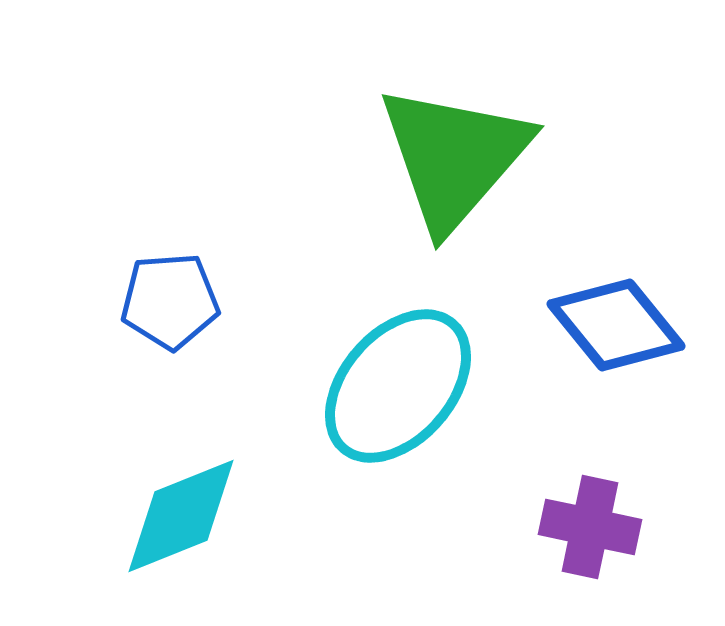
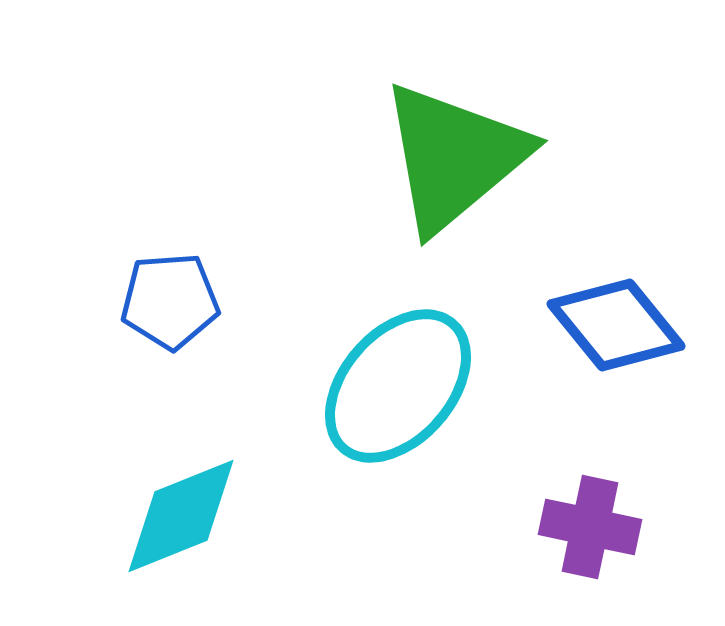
green triangle: rotated 9 degrees clockwise
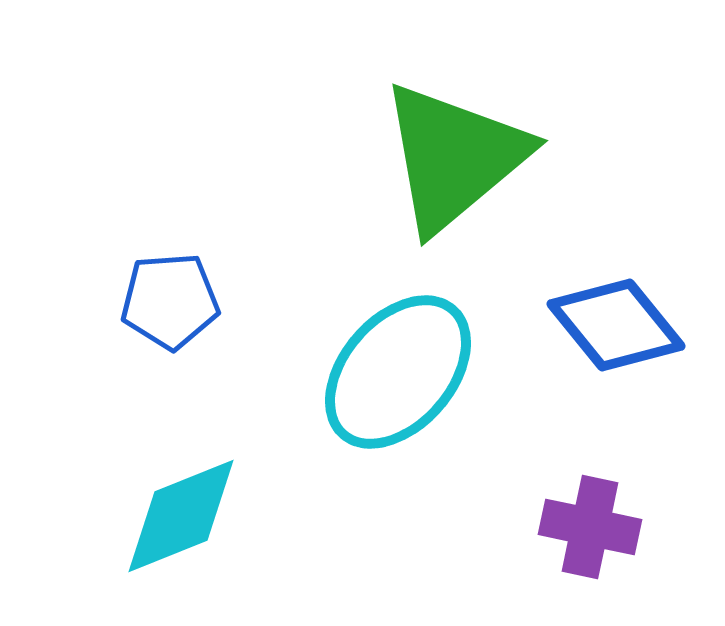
cyan ellipse: moved 14 px up
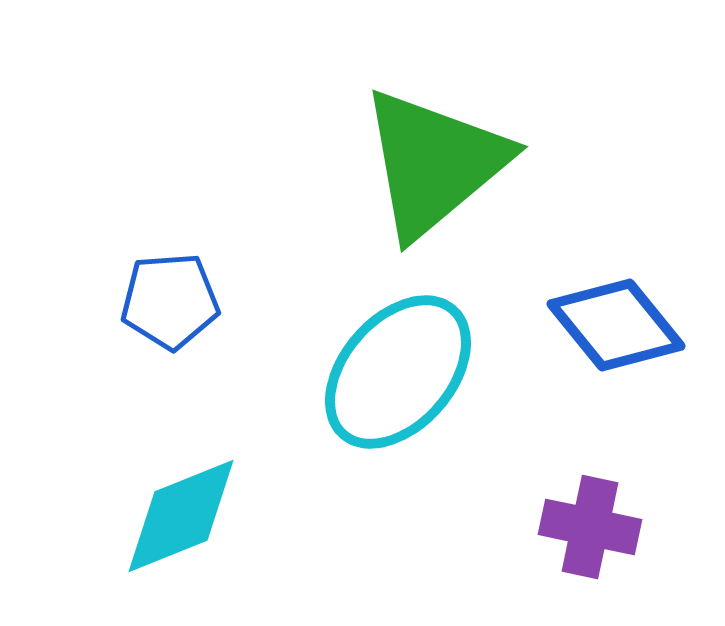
green triangle: moved 20 px left, 6 px down
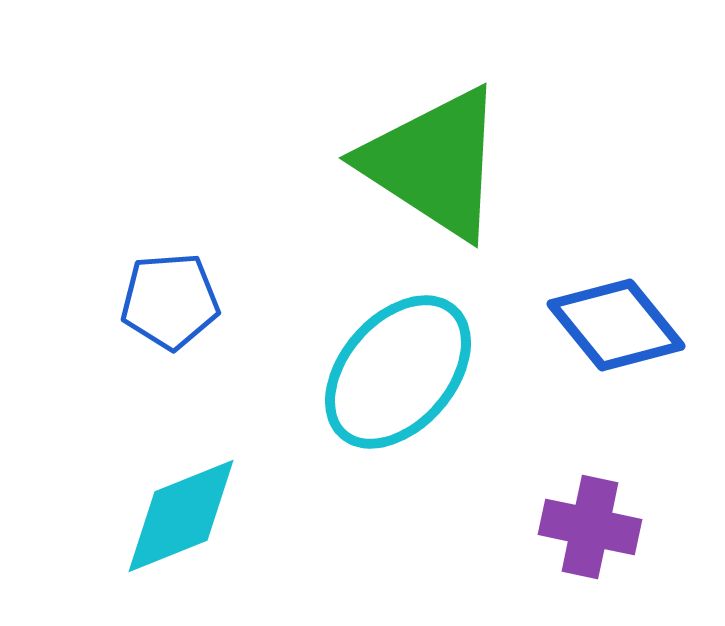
green triangle: rotated 47 degrees counterclockwise
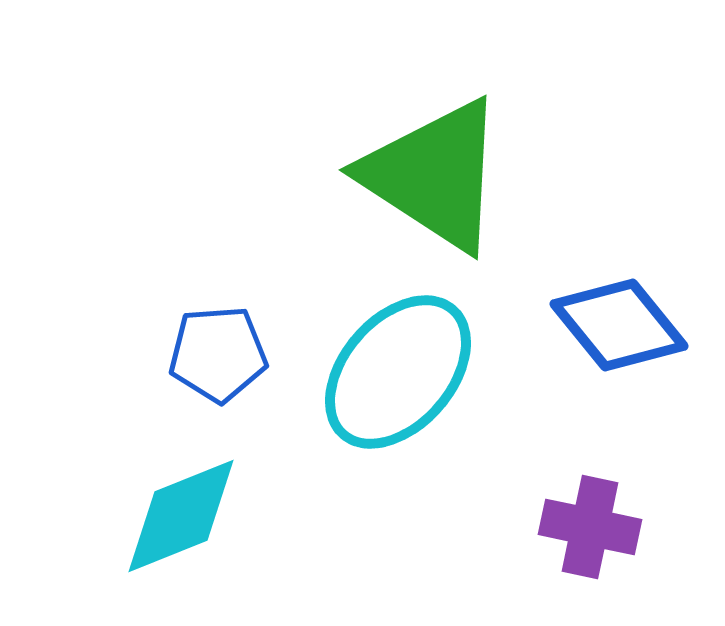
green triangle: moved 12 px down
blue pentagon: moved 48 px right, 53 px down
blue diamond: moved 3 px right
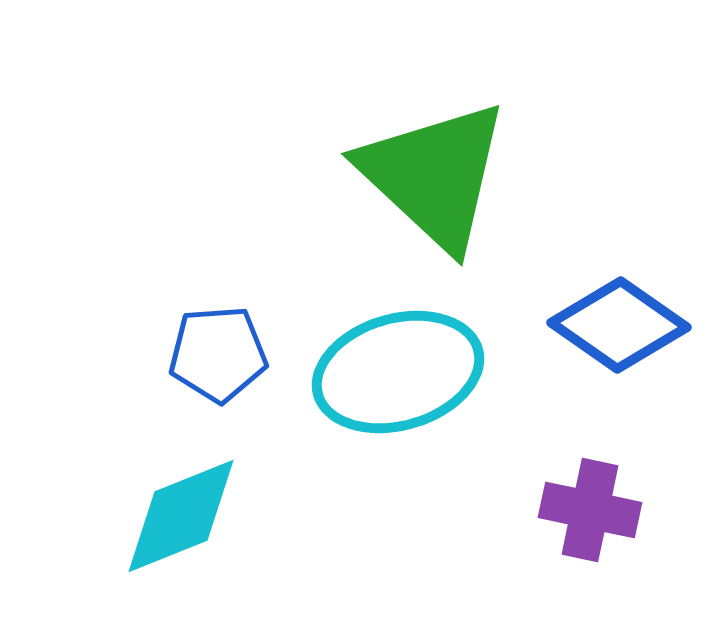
green triangle: rotated 10 degrees clockwise
blue diamond: rotated 16 degrees counterclockwise
cyan ellipse: rotated 33 degrees clockwise
purple cross: moved 17 px up
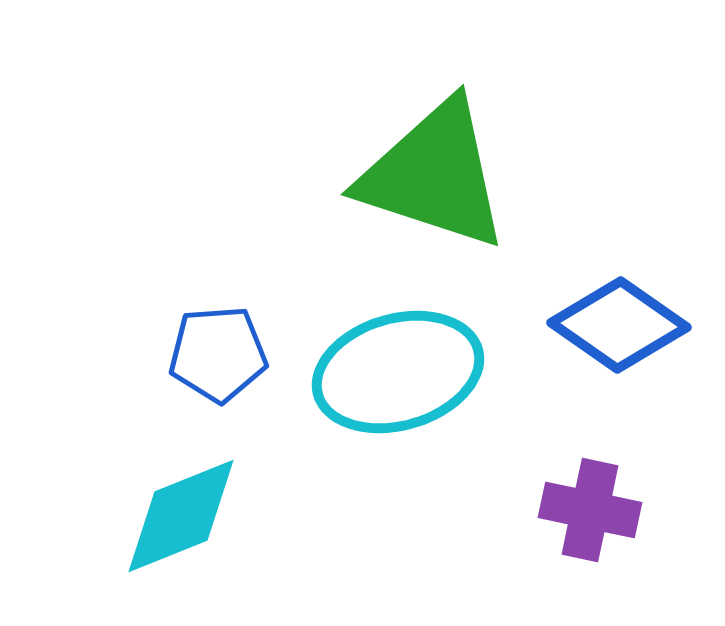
green triangle: rotated 25 degrees counterclockwise
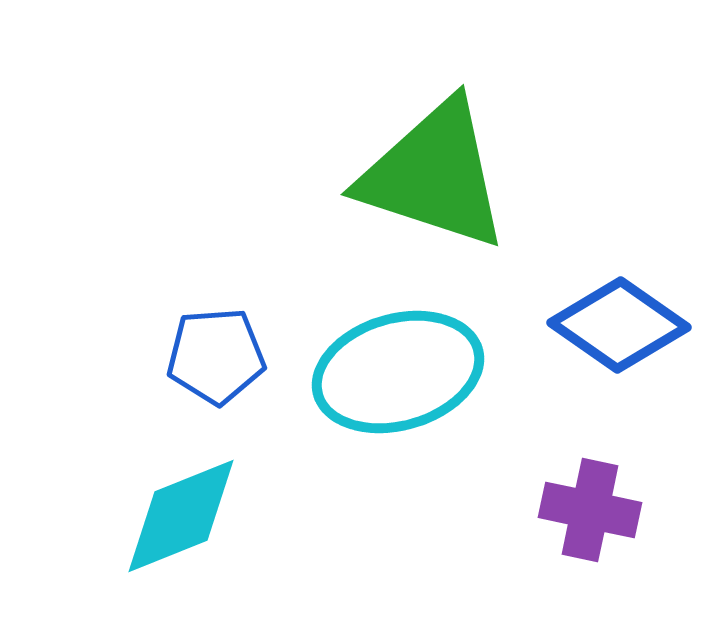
blue pentagon: moved 2 px left, 2 px down
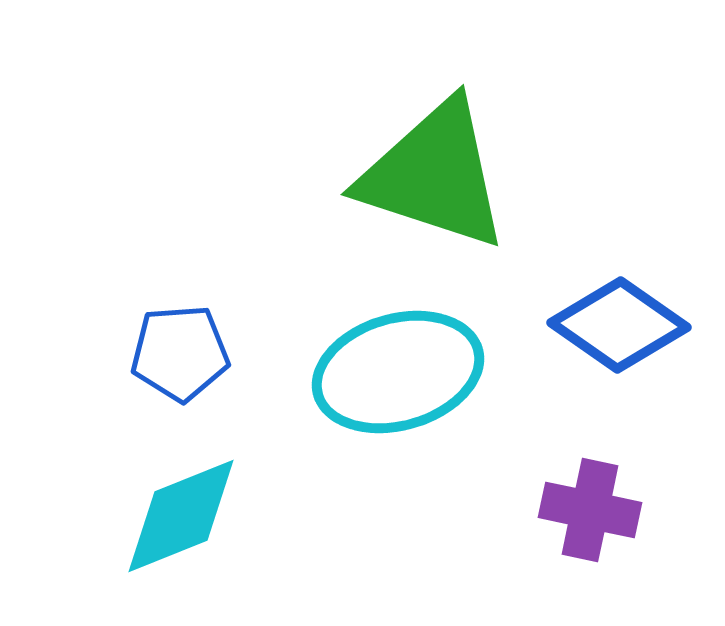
blue pentagon: moved 36 px left, 3 px up
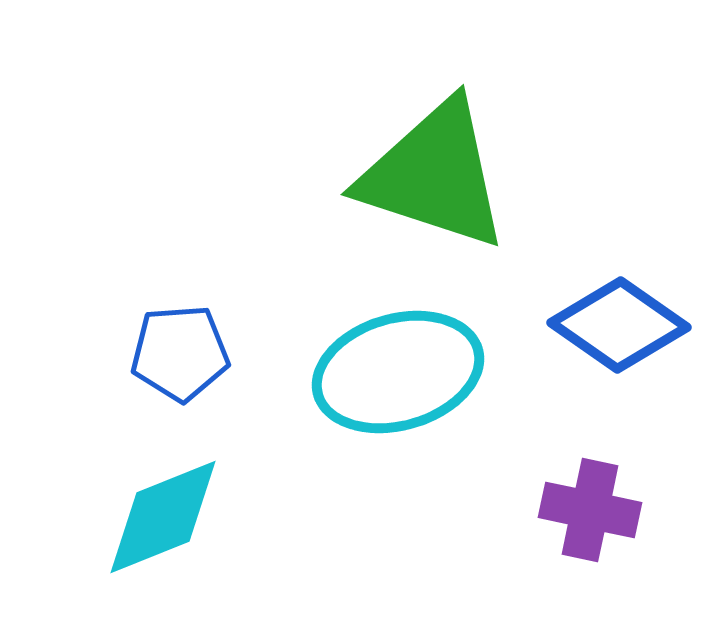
cyan diamond: moved 18 px left, 1 px down
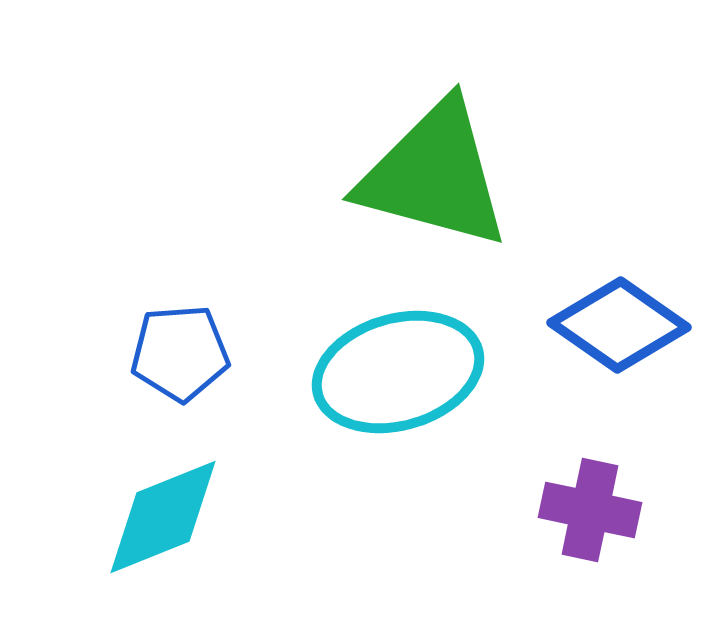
green triangle: rotated 3 degrees counterclockwise
